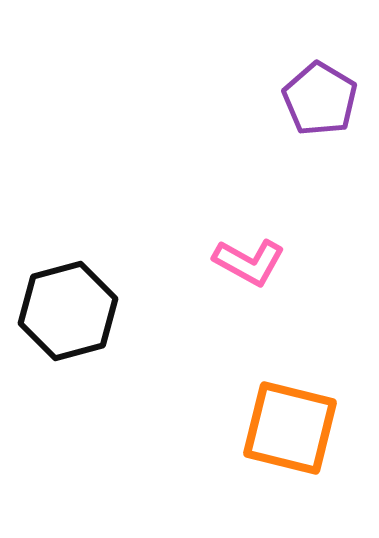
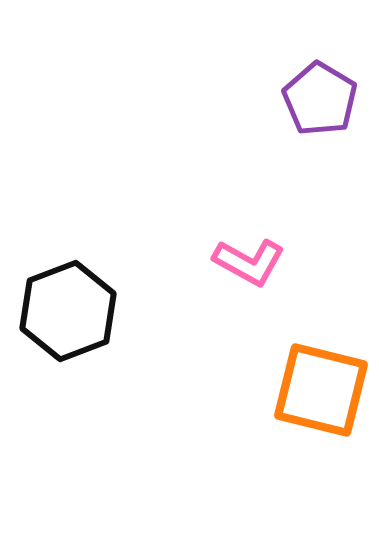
black hexagon: rotated 6 degrees counterclockwise
orange square: moved 31 px right, 38 px up
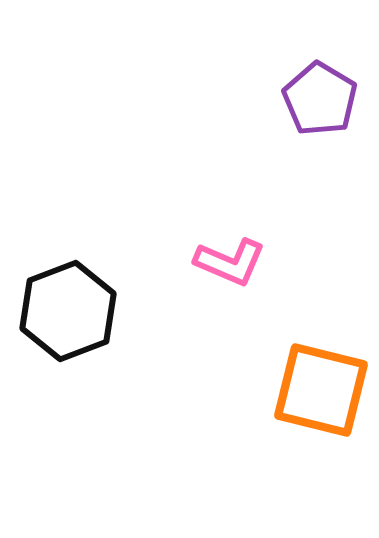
pink L-shape: moved 19 px left; rotated 6 degrees counterclockwise
